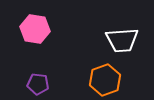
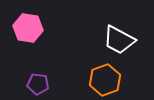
pink hexagon: moved 7 px left, 1 px up
white trapezoid: moved 3 px left; rotated 32 degrees clockwise
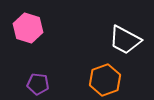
pink hexagon: rotated 8 degrees clockwise
white trapezoid: moved 6 px right
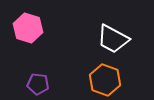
white trapezoid: moved 12 px left, 1 px up
orange hexagon: rotated 20 degrees counterclockwise
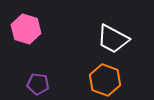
pink hexagon: moved 2 px left, 1 px down
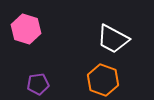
orange hexagon: moved 2 px left
purple pentagon: rotated 15 degrees counterclockwise
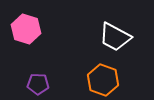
white trapezoid: moved 2 px right, 2 px up
purple pentagon: rotated 10 degrees clockwise
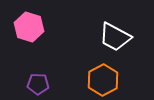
pink hexagon: moved 3 px right, 2 px up
orange hexagon: rotated 12 degrees clockwise
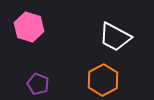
purple pentagon: rotated 20 degrees clockwise
